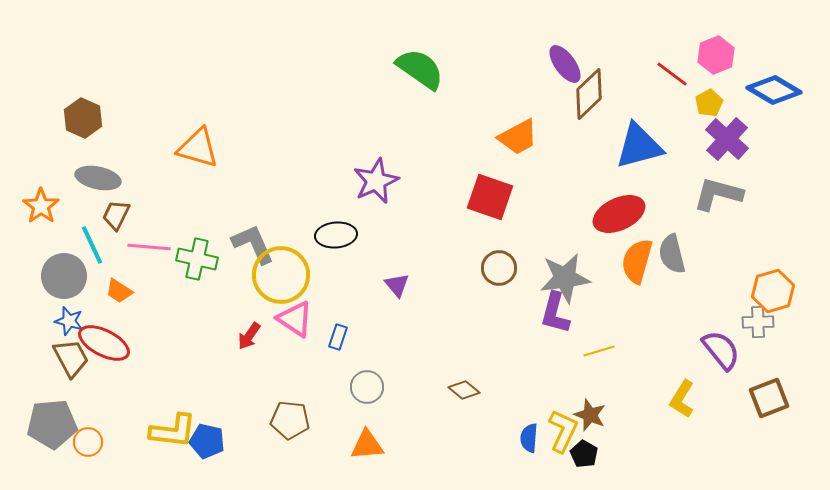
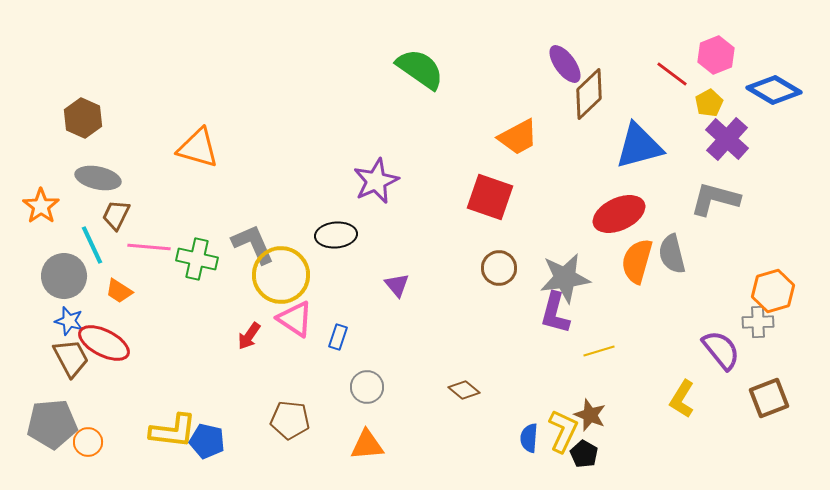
gray L-shape at (718, 194): moved 3 px left, 5 px down
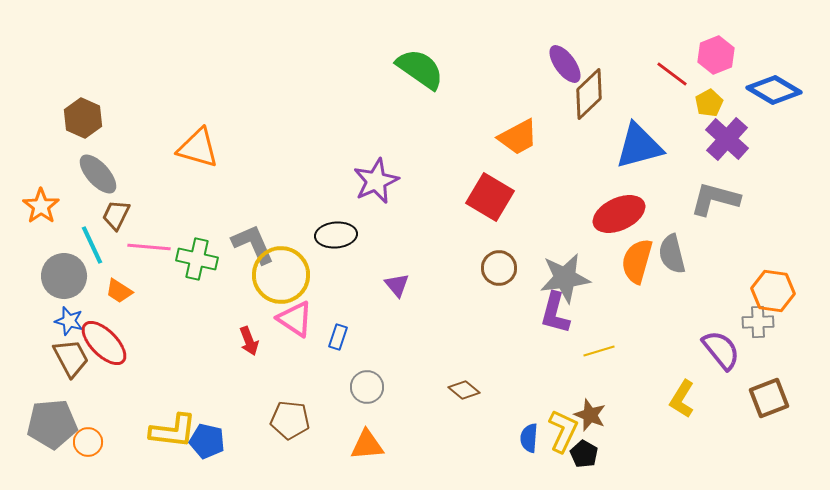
gray ellipse at (98, 178): moved 4 px up; rotated 36 degrees clockwise
red square at (490, 197): rotated 12 degrees clockwise
orange hexagon at (773, 291): rotated 24 degrees clockwise
red arrow at (249, 336): moved 5 px down; rotated 56 degrees counterclockwise
red ellipse at (104, 343): rotated 18 degrees clockwise
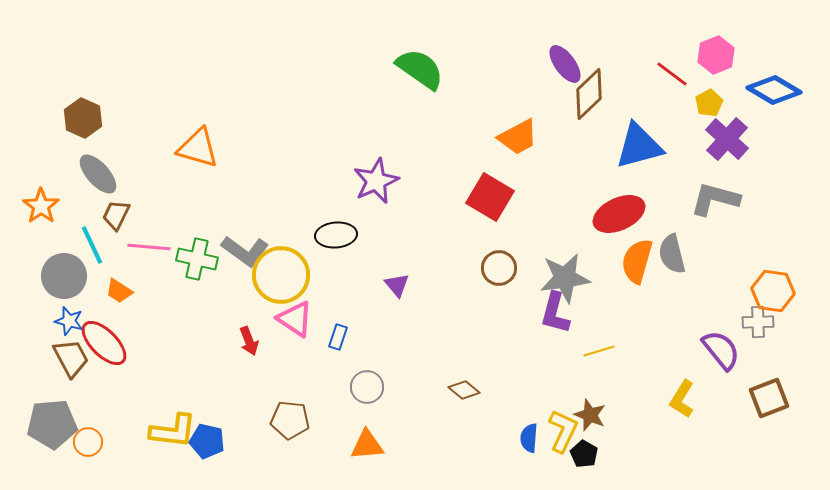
gray L-shape at (253, 244): moved 8 px left, 7 px down; rotated 150 degrees clockwise
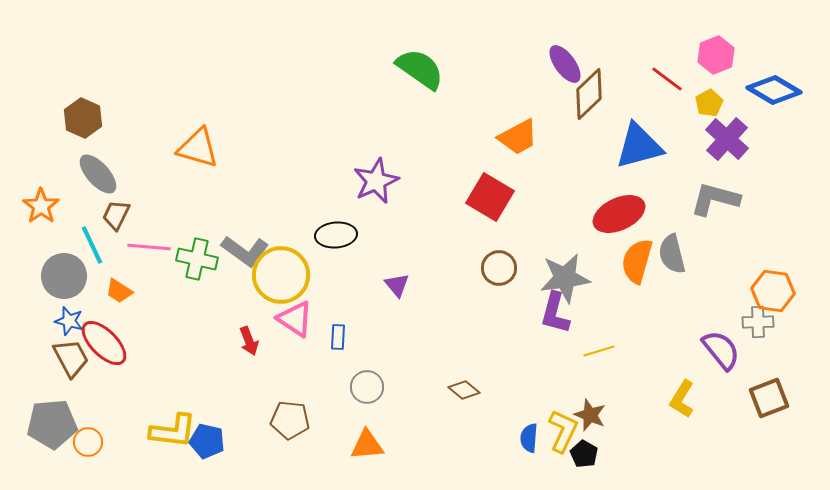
red line at (672, 74): moved 5 px left, 5 px down
blue rectangle at (338, 337): rotated 15 degrees counterclockwise
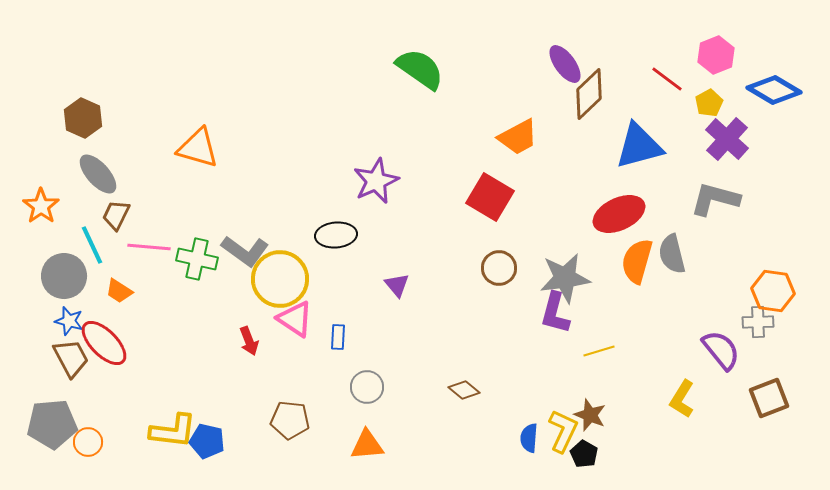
yellow circle at (281, 275): moved 1 px left, 4 px down
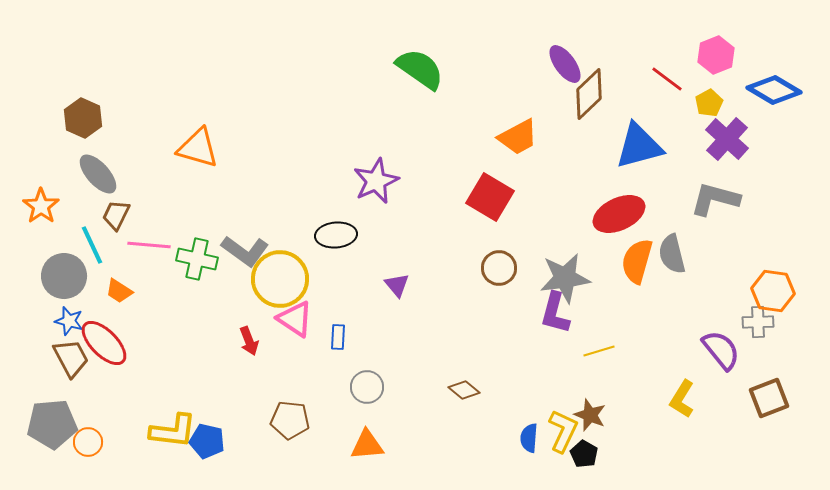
pink line at (149, 247): moved 2 px up
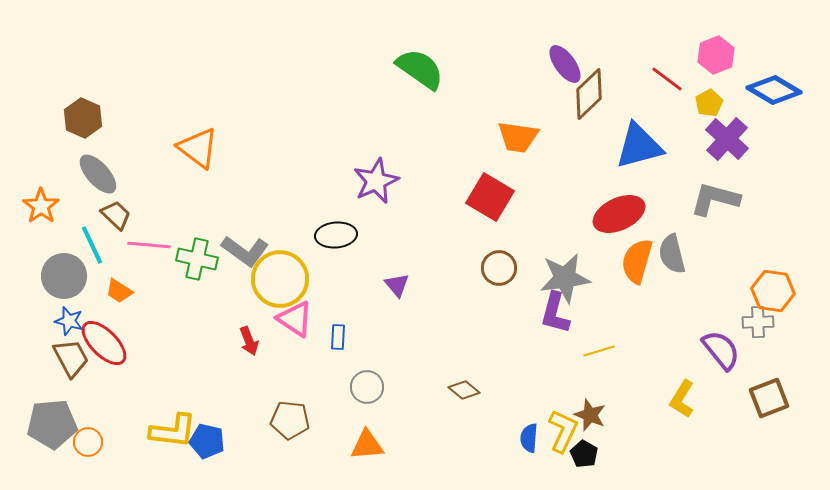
orange trapezoid at (518, 137): rotated 36 degrees clockwise
orange triangle at (198, 148): rotated 21 degrees clockwise
brown trapezoid at (116, 215): rotated 108 degrees clockwise
